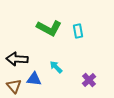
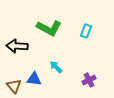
cyan rectangle: moved 8 px right; rotated 32 degrees clockwise
black arrow: moved 13 px up
purple cross: rotated 16 degrees clockwise
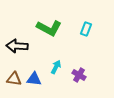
cyan rectangle: moved 2 px up
cyan arrow: rotated 72 degrees clockwise
purple cross: moved 10 px left, 5 px up; rotated 32 degrees counterclockwise
brown triangle: moved 7 px up; rotated 42 degrees counterclockwise
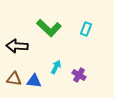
green L-shape: rotated 15 degrees clockwise
blue triangle: moved 2 px down
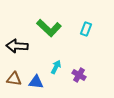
blue triangle: moved 2 px right, 1 px down
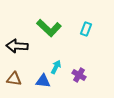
blue triangle: moved 7 px right, 1 px up
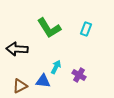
green L-shape: rotated 15 degrees clockwise
black arrow: moved 3 px down
brown triangle: moved 6 px right, 7 px down; rotated 35 degrees counterclockwise
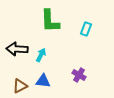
green L-shape: moved 1 px right, 7 px up; rotated 30 degrees clockwise
cyan arrow: moved 15 px left, 12 px up
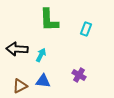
green L-shape: moved 1 px left, 1 px up
